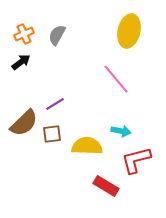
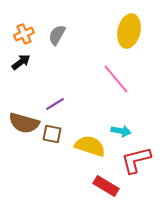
brown semicircle: rotated 60 degrees clockwise
brown square: rotated 18 degrees clockwise
yellow semicircle: moved 3 px right; rotated 16 degrees clockwise
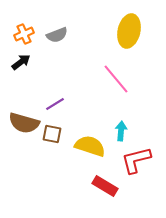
gray semicircle: rotated 140 degrees counterclockwise
cyan arrow: rotated 96 degrees counterclockwise
red rectangle: moved 1 px left
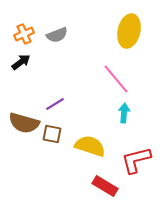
cyan arrow: moved 3 px right, 18 px up
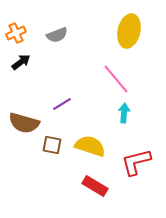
orange cross: moved 8 px left, 1 px up
purple line: moved 7 px right
brown square: moved 11 px down
red L-shape: moved 2 px down
red rectangle: moved 10 px left
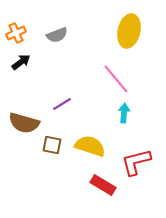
red rectangle: moved 8 px right, 1 px up
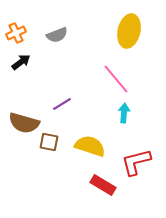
brown square: moved 3 px left, 3 px up
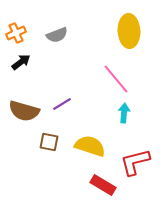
yellow ellipse: rotated 16 degrees counterclockwise
brown semicircle: moved 12 px up
red L-shape: moved 1 px left
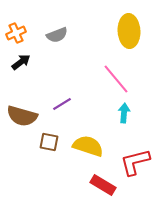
brown semicircle: moved 2 px left, 5 px down
yellow semicircle: moved 2 px left
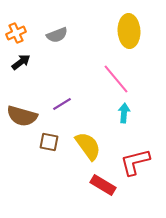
yellow semicircle: rotated 36 degrees clockwise
